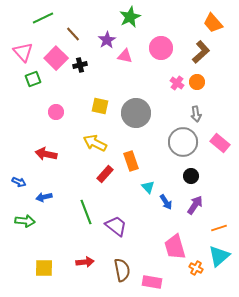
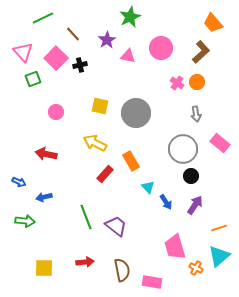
pink triangle at (125, 56): moved 3 px right
gray circle at (183, 142): moved 7 px down
orange rectangle at (131, 161): rotated 12 degrees counterclockwise
green line at (86, 212): moved 5 px down
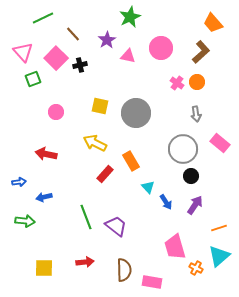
blue arrow at (19, 182): rotated 32 degrees counterclockwise
brown semicircle at (122, 270): moved 2 px right; rotated 10 degrees clockwise
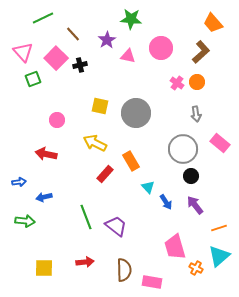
green star at (130, 17): moved 1 px right, 2 px down; rotated 30 degrees clockwise
pink circle at (56, 112): moved 1 px right, 8 px down
purple arrow at (195, 205): rotated 72 degrees counterclockwise
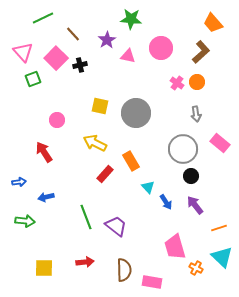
red arrow at (46, 154): moved 2 px left, 2 px up; rotated 45 degrees clockwise
blue arrow at (44, 197): moved 2 px right
cyan triangle at (219, 256): moved 3 px right, 1 px down; rotated 35 degrees counterclockwise
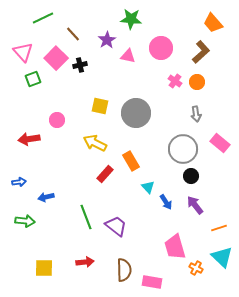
pink cross at (177, 83): moved 2 px left, 2 px up
red arrow at (44, 152): moved 15 px left, 13 px up; rotated 65 degrees counterclockwise
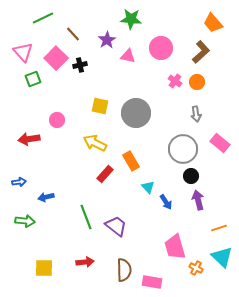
purple arrow at (195, 205): moved 3 px right, 5 px up; rotated 24 degrees clockwise
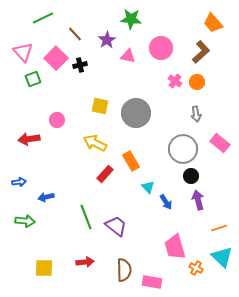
brown line at (73, 34): moved 2 px right
